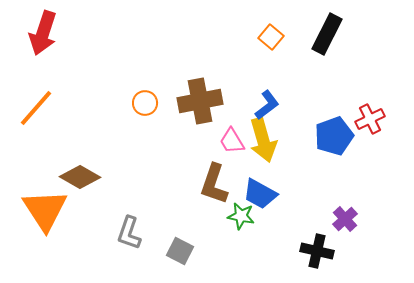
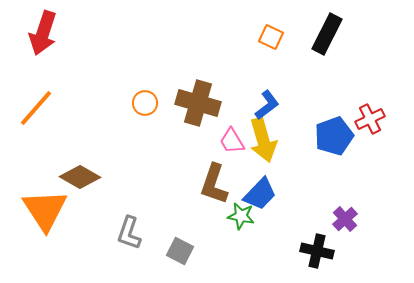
orange square: rotated 15 degrees counterclockwise
brown cross: moved 2 px left, 2 px down; rotated 27 degrees clockwise
blue trapezoid: rotated 75 degrees counterclockwise
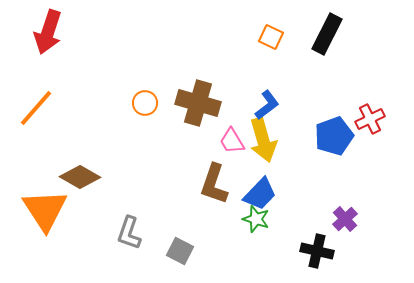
red arrow: moved 5 px right, 1 px up
green star: moved 15 px right, 3 px down; rotated 8 degrees clockwise
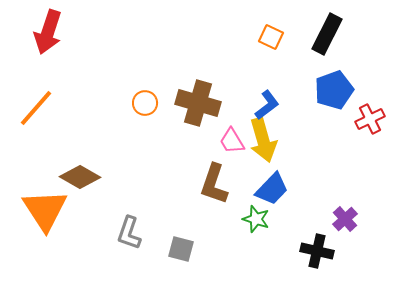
blue pentagon: moved 46 px up
blue trapezoid: moved 12 px right, 5 px up
gray square: moved 1 px right, 2 px up; rotated 12 degrees counterclockwise
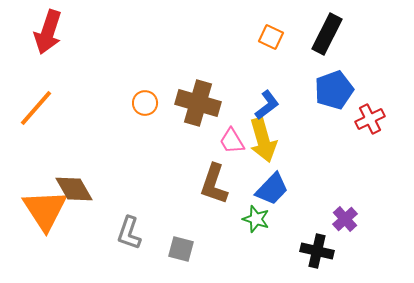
brown diamond: moved 6 px left, 12 px down; rotated 30 degrees clockwise
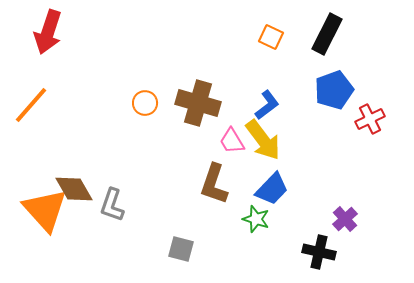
orange line: moved 5 px left, 3 px up
yellow arrow: rotated 21 degrees counterclockwise
orange triangle: rotated 9 degrees counterclockwise
gray L-shape: moved 17 px left, 28 px up
black cross: moved 2 px right, 1 px down
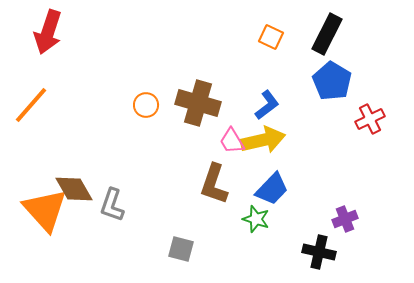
blue pentagon: moved 2 px left, 9 px up; rotated 21 degrees counterclockwise
orange circle: moved 1 px right, 2 px down
yellow arrow: rotated 66 degrees counterclockwise
purple cross: rotated 20 degrees clockwise
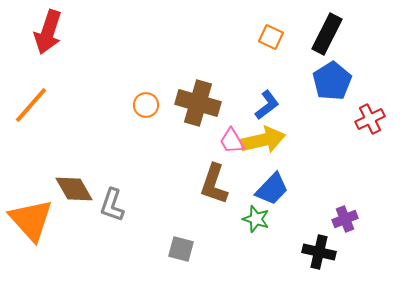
blue pentagon: rotated 9 degrees clockwise
orange triangle: moved 14 px left, 10 px down
